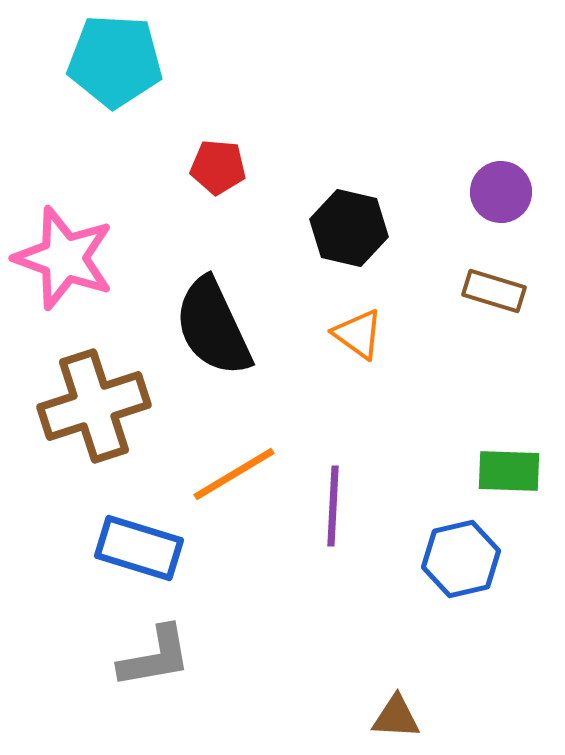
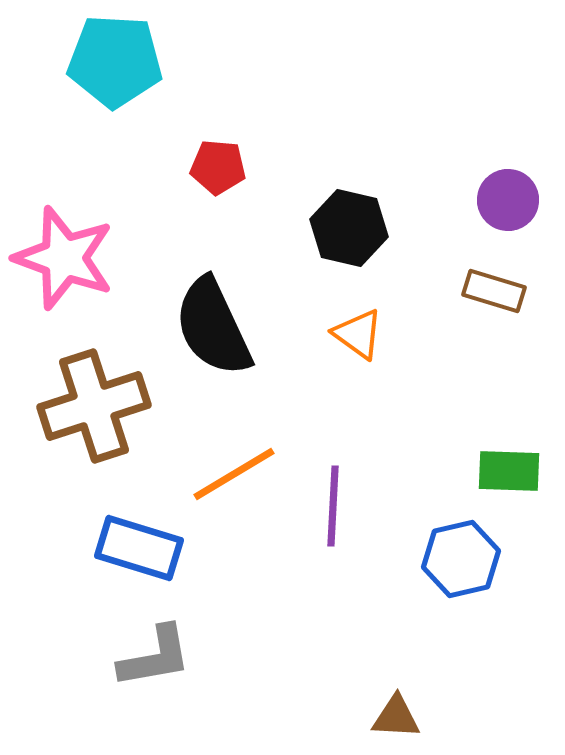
purple circle: moved 7 px right, 8 px down
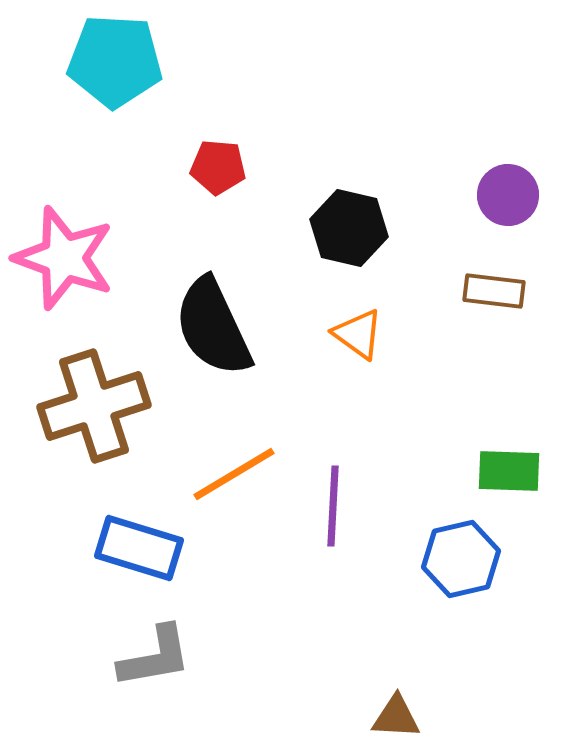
purple circle: moved 5 px up
brown rectangle: rotated 10 degrees counterclockwise
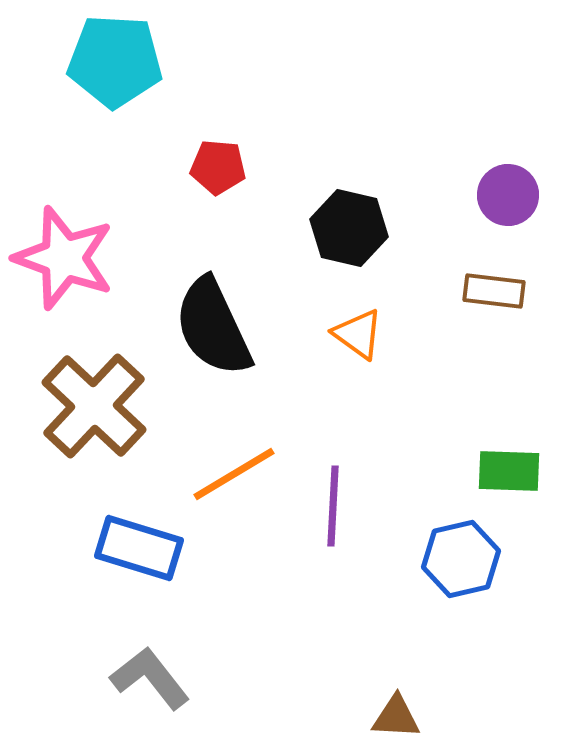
brown cross: rotated 29 degrees counterclockwise
gray L-shape: moved 5 px left, 21 px down; rotated 118 degrees counterclockwise
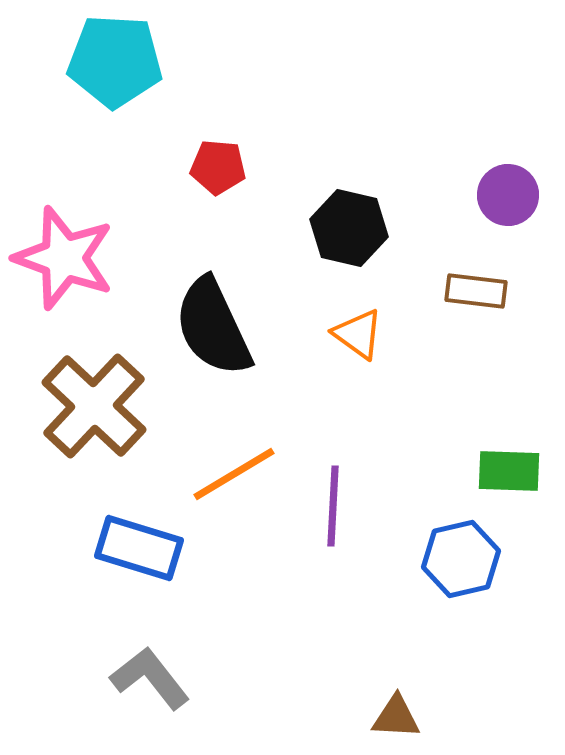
brown rectangle: moved 18 px left
